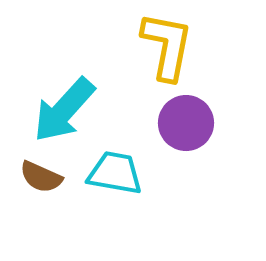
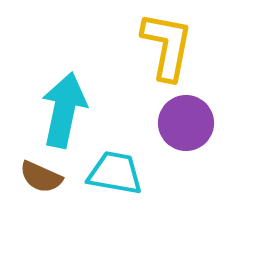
cyan arrow: rotated 150 degrees clockwise
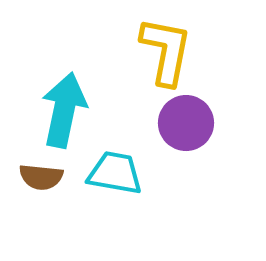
yellow L-shape: moved 1 px left, 5 px down
brown semicircle: rotated 18 degrees counterclockwise
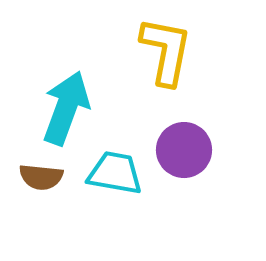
cyan arrow: moved 2 px right, 2 px up; rotated 8 degrees clockwise
purple circle: moved 2 px left, 27 px down
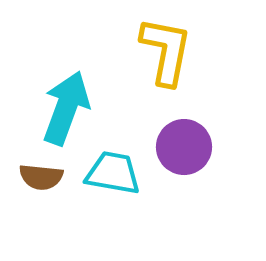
purple circle: moved 3 px up
cyan trapezoid: moved 2 px left
